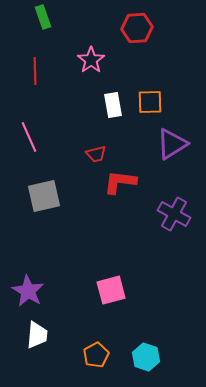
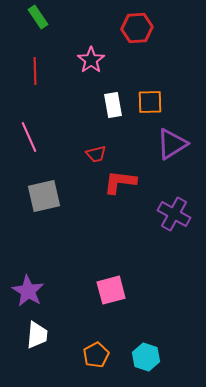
green rectangle: moved 5 px left; rotated 15 degrees counterclockwise
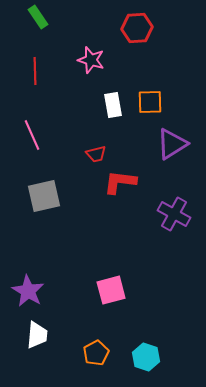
pink star: rotated 20 degrees counterclockwise
pink line: moved 3 px right, 2 px up
orange pentagon: moved 2 px up
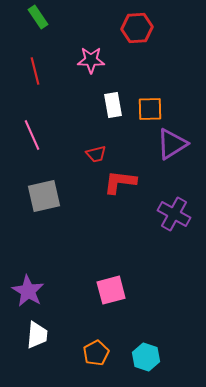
pink star: rotated 16 degrees counterclockwise
red line: rotated 12 degrees counterclockwise
orange square: moved 7 px down
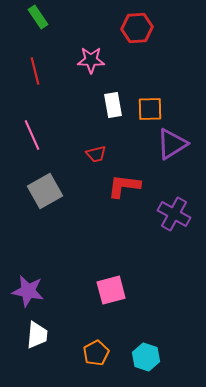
red L-shape: moved 4 px right, 4 px down
gray square: moved 1 px right, 5 px up; rotated 16 degrees counterclockwise
purple star: rotated 20 degrees counterclockwise
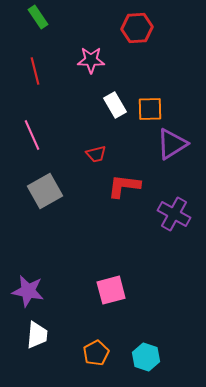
white rectangle: moved 2 px right; rotated 20 degrees counterclockwise
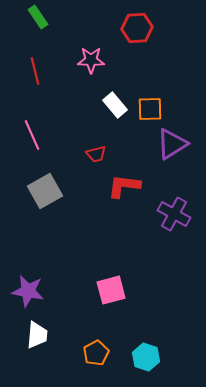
white rectangle: rotated 10 degrees counterclockwise
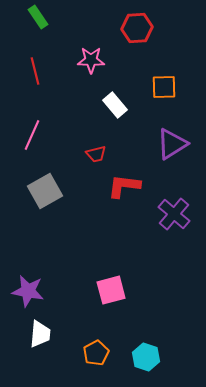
orange square: moved 14 px right, 22 px up
pink line: rotated 48 degrees clockwise
purple cross: rotated 12 degrees clockwise
white trapezoid: moved 3 px right, 1 px up
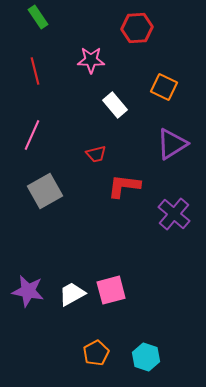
orange square: rotated 28 degrees clockwise
white trapezoid: moved 32 px right, 40 px up; rotated 124 degrees counterclockwise
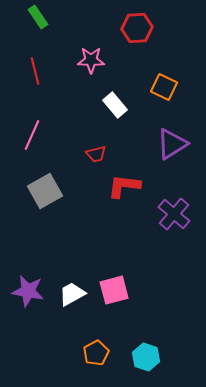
pink square: moved 3 px right
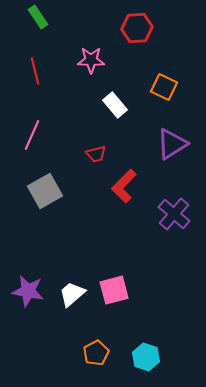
red L-shape: rotated 52 degrees counterclockwise
white trapezoid: rotated 12 degrees counterclockwise
